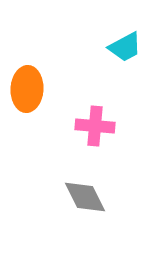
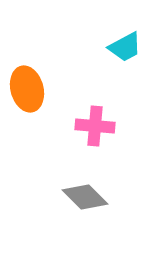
orange ellipse: rotated 18 degrees counterclockwise
gray diamond: rotated 18 degrees counterclockwise
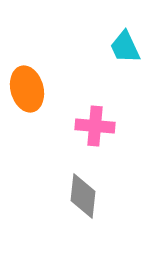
cyan trapezoid: rotated 93 degrees clockwise
gray diamond: moved 2 px left, 1 px up; rotated 51 degrees clockwise
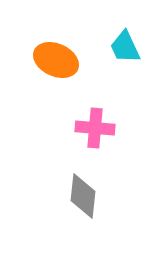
orange ellipse: moved 29 px right, 29 px up; rotated 51 degrees counterclockwise
pink cross: moved 2 px down
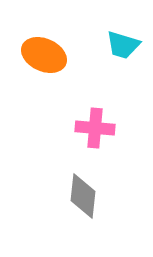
cyan trapezoid: moved 2 px left, 2 px up; rotated 48 degrees counterclockwise
orange ellipse: moved 12 px left, 5 px up
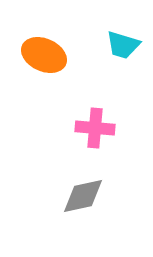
gray diamond: rotated 72 degrees clockwise
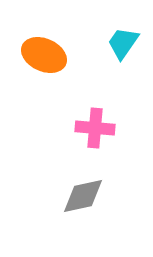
cyan trapezoid: moved 2 px up; rotated 108 degrees clockwise
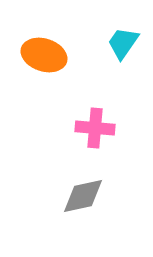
orange ellipse: rotated 6 degrees counterclockwise
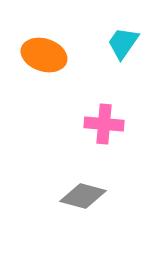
pink cross: moved 9 px right, 4 px up
gray diamond: rotated 27 degrees clockwise
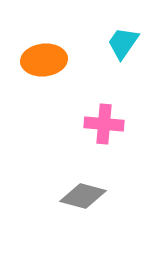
orange ellipse: moved 5 px down; rotated 24 degrees counterclockwise
